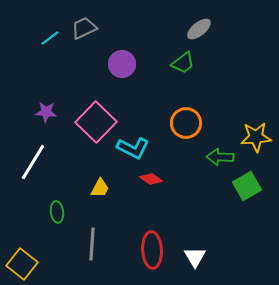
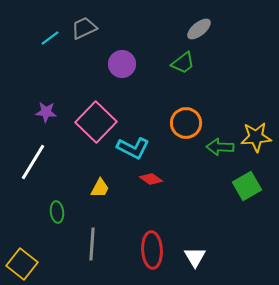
green arrow: moved 10 px up
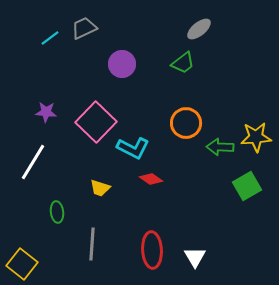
yellow trapezoid: rotated 80 degrees clockwise
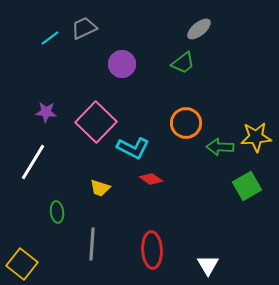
white triangle: moved 13 px right, 8 px down
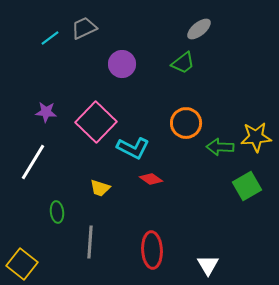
gray line: moved 2 px left, 2 px up
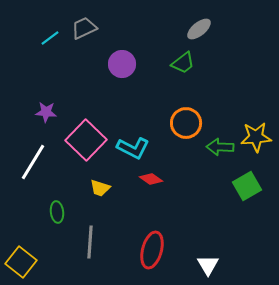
pink square: moved 10 px left, 18 px down
red ellipse: rotated 18 degrees clockwise
yellow square: moved 1 px left, 2 px up
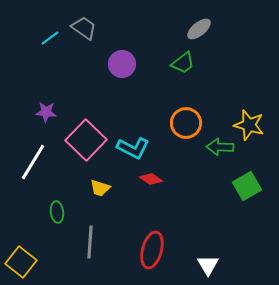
gray trapezoid: rotated 60 degrees clockwise
yellow star: moved 7 px left, 12 px up; rotated 20 degrees clockwise
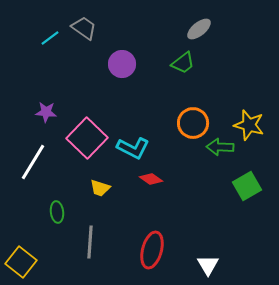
orange circle: moved 7 px right
pink square: moved 1 px right, 2 px up
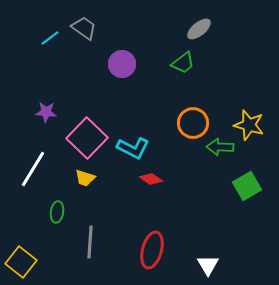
white line: moved 7 px down
yellow trapezoid: moved 15 px left, 10 px up
green ellipse: rotated 15 degrees clockwise
